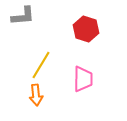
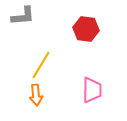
red hexagon: rotated 10 degrees counterclockwise
pink trapezoid: moved 9 px right, 11 px down
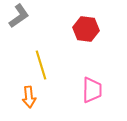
gray L-shape: moved 4 px left; rotated 30 degrees counterclockwise
yellow line: rotated 48 degrees counterclockwise
orange arrow: moved 7 px left, 2 px down
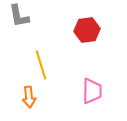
gray L-shape: rotated 115 degrees clockwise
red hexagon: moved 1 px right, 1 px down; rotated 15 degrees counterclockwise
pink trapezoid: moved 1 px down
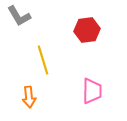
gray L-shape: rotated 20 degrees counterclockwise
yellow line: moved 2 px right, 5 px up
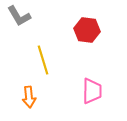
red hexagon: rotated 15 degrees clockwise
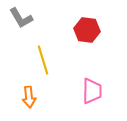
gray L-shape: moved 2 px right, 2 px down
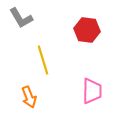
orange arrow: rotated 15 degrees counterclockwise
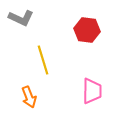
gray L-shape: rotated 35 degrees counterclockwise
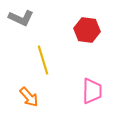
orange arrow: rotated 20 degrees counterclockwise
